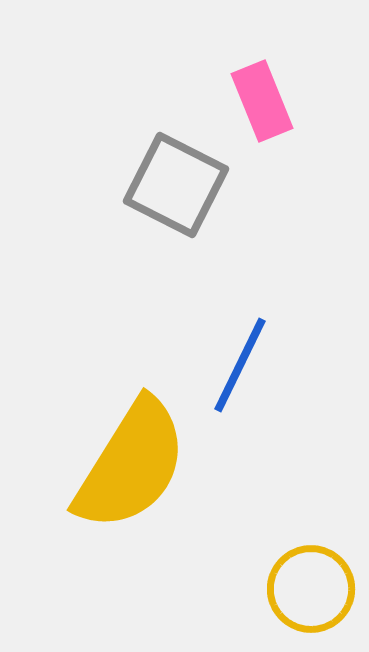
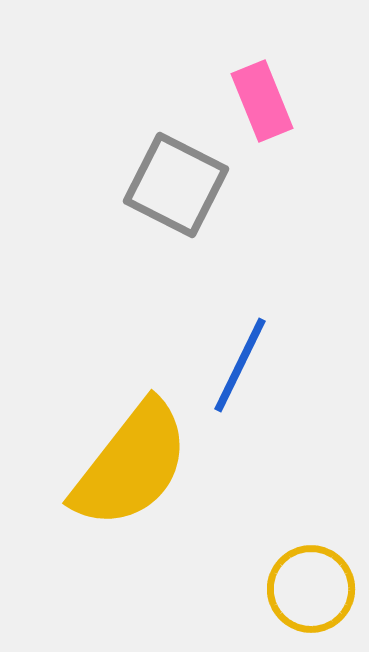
yellow semicircle: rotated 6 degrees clockwise
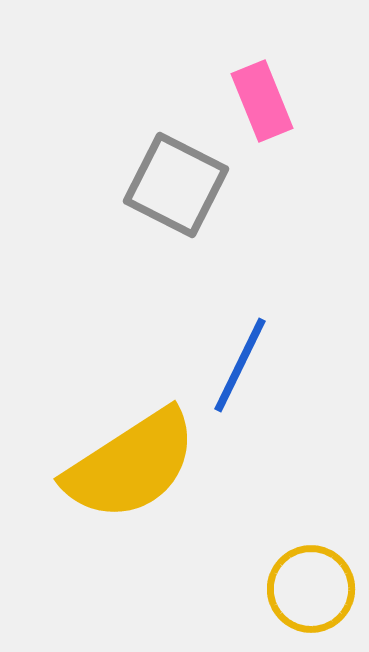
yellow semicircle: rotated 19 degrees clockwise
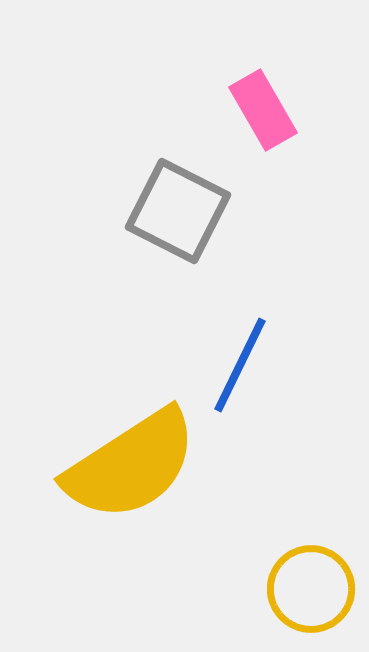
pink rectangle: moved 1 px right, 9 px down; rotated 8 degrees counterclockwise
gray square: moved 2 px right, 26 px down
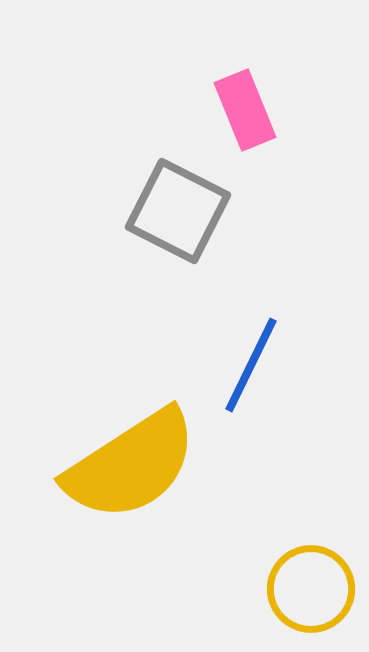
pink rectangle: moved 18 px left; rotated 8 degrees clockwise
blue line: moved 11 px right
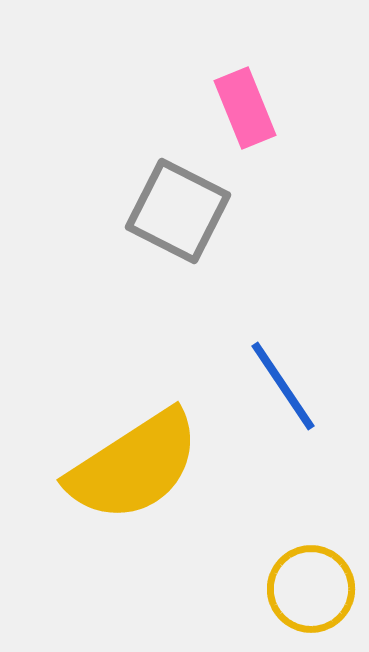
pink rectangle: moved 2 px up
blue line: moved 32 px right, 21 px down; rotated 60 degrees counterclockwise
yellow semicircle: moved 3 px right, 1 px down
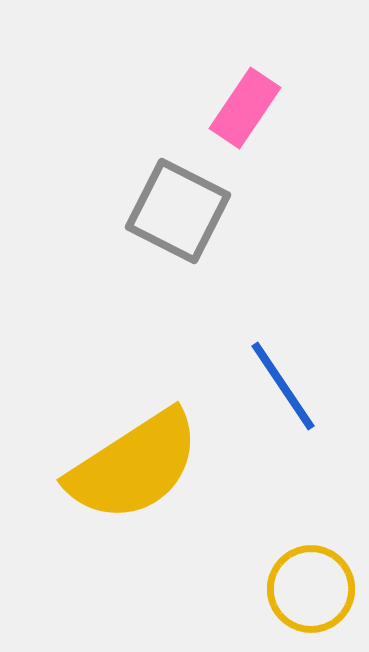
pink rectangle: rotated 56 degrees clockwise
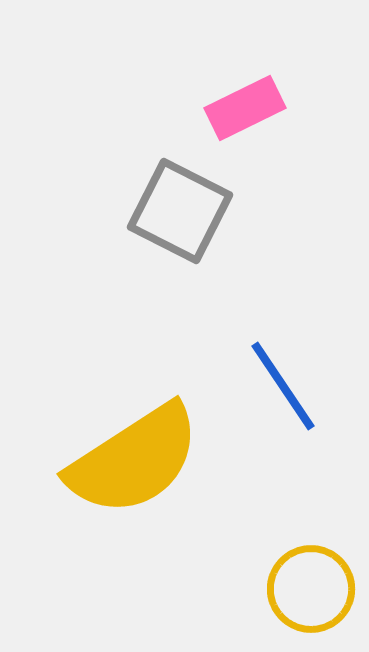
pink rectangle: rotated 30 degrees clockwise
gray square: moved 2 px right
yellow semicircle: moved 6 px up
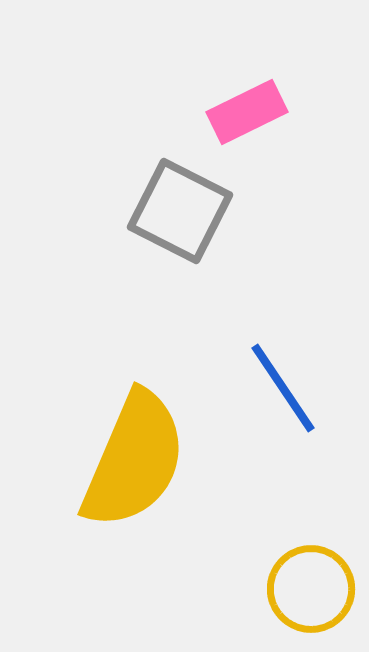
pink rectangle: moved 2 px right, 4 px down
blue line: moved 2 px down
yellow semicircle: rotated 34 degrees counterclockwise
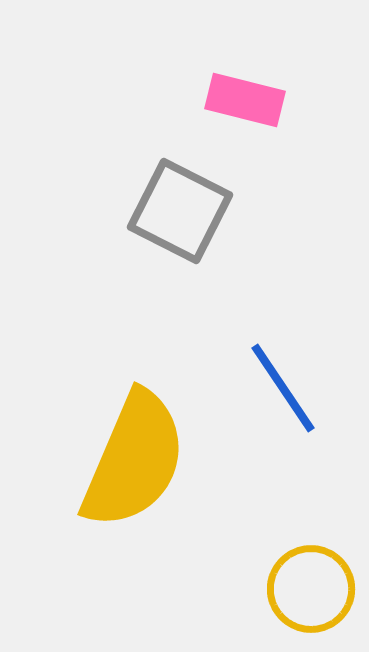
pink rectangle: moved 2 px left, 12 px up; rotated 40 degrees clockwise
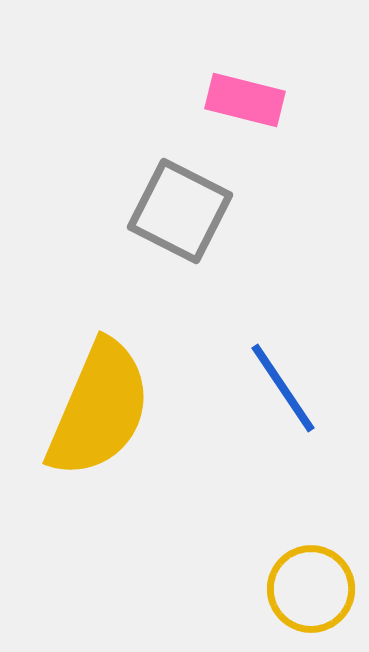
yellow semicircle: moved 35 px left, 51 px up
